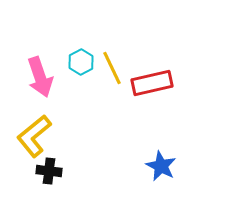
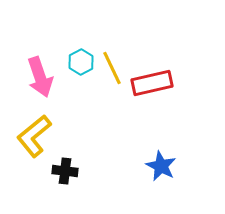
black cross: moved 16 px right
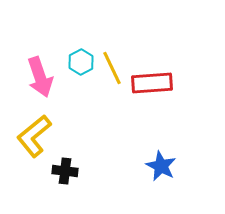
red rectangle: rotated 9 degrees clockwise
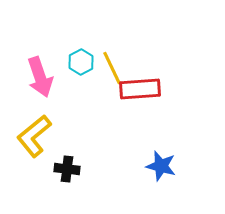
red rectangle: moved 12 px left, 6 px down
blue star: rotated 12 degrees counterclockwise
black cross: moved 2 px right, 2 px up
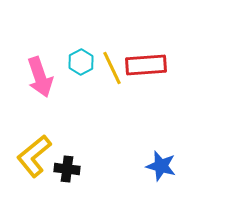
red rectangle: moved 6 px right, 24 px up
yellow L-shape: moved 20 px down
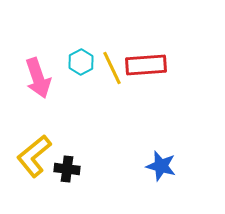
pink arrow: moved 2 px left, 1 px down
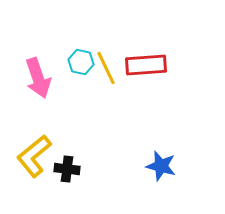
cyan hexagon: rotated 20 degrees counterclockwise
yellow line: moved 6 px left
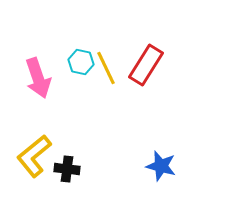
red rectangle: rotated 54 degrees counterclockwise
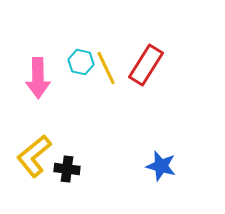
pink arrow: rotated 18 degrees clockwise
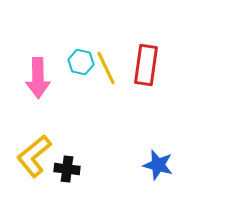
red rectangle: rotated 24 degrees counterclockwise
blue star: moved 3 px left, 1 px up
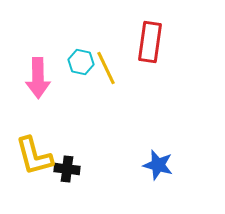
red rectangle: moved 4 px right, 23 px up
yellow L-shape: rotated 66 degrees counterclockwise
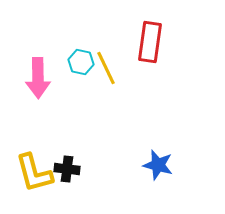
yellow L-shape: moved 17 px down
